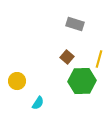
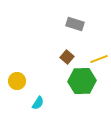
yellow line: rotated 54 degrees clockwise
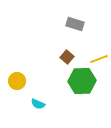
cyan semicircle: moved 1 px down; rotated 80 degrees clockwise
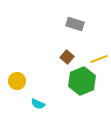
green hexagon: rotated 20 degrees counterclockwise
